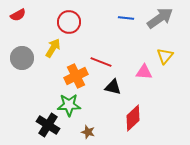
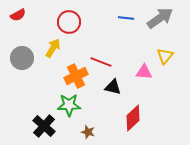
black cross: moved 4 px left, 1 px down; rotated 10 degrees clockwise
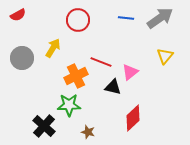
red circle: moved 9 px right, 2 px up
pink triangle: moved 14 px left; rotated 42 degrees counterclockwise
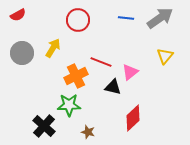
gray circle: moved 5 px up
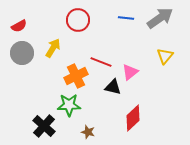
red semicircle: moved 1 px right, 11 px down
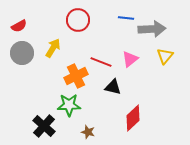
gray arrow: moved 8 px left, 11 px down; rotated 32 degrees clockwise
pink triangle: moved 13 px up
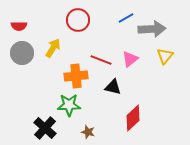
blue line: rotated 35 degrees counterclockwise
red semicircle: rotated 28 degrees clockwise
red line: moved 2 px up
orange cross: rotated 20 degrees clockwise
black cross: moved 1 px right, 2 px down
